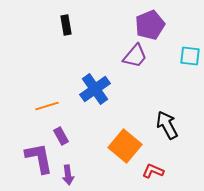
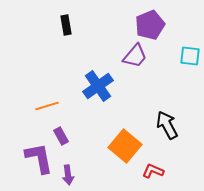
blue cross: moved 3 px right, 3 px up
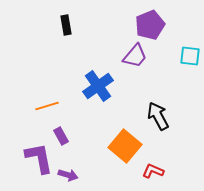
black arrow: moved 9 px left, 9 px up
purple arrow: rotated 66 degrees counterclockwise
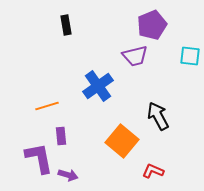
purple pentagon: moved 2 px right
purple trapezoid: rotated 36 degrees clockwise
purple rectangle: rotated 24 degrees clockwise
orange square: moved 3 px left, 5 px up
